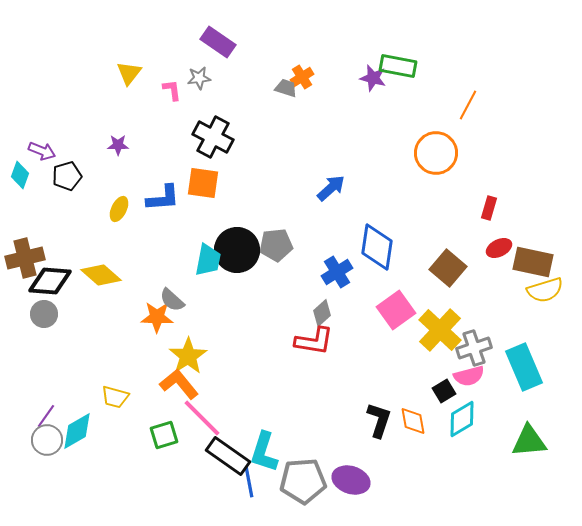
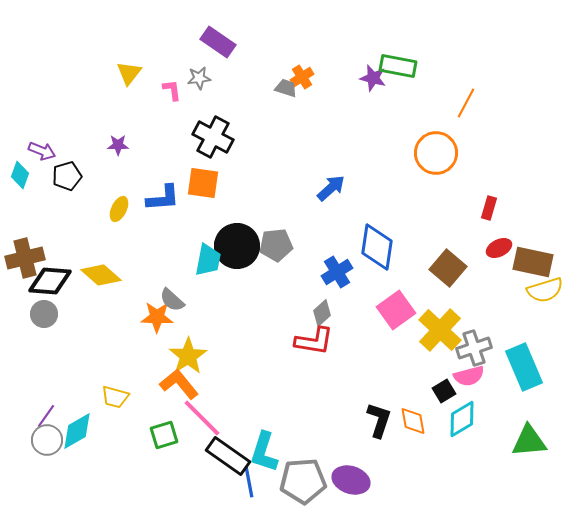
orange line at (468, 105): moved 2 px left, 2 px up
black circle at (237, 250): moved 4 px up
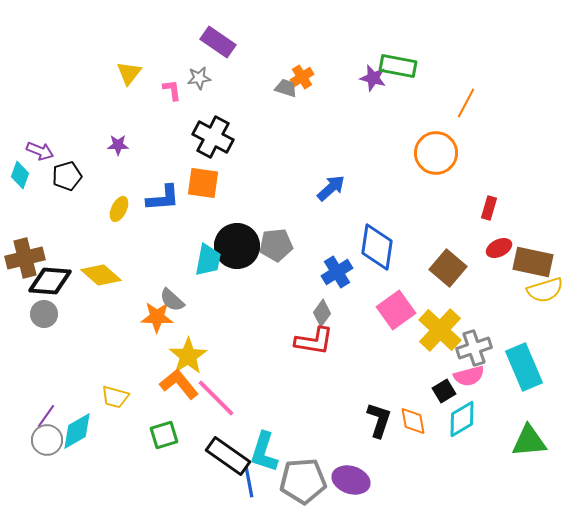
purple arrow at (42, 151): moved 2 px left
gray diamond at (322, 313): rotated 12 degrees counterclockwise
pink line at (202, 418): moved 14 px right, 20 px up
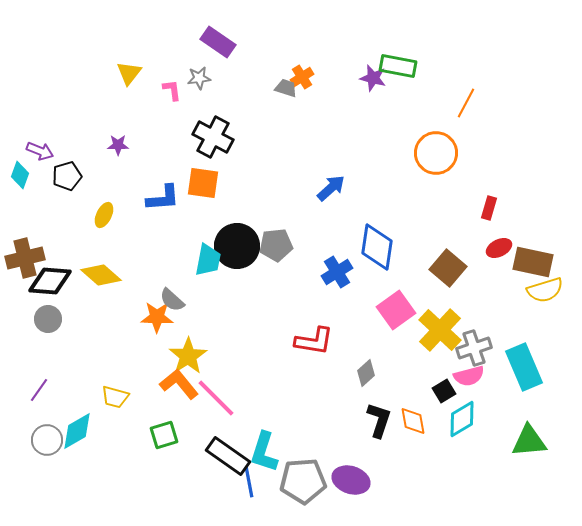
yellow ellipse at (119, 209): moved 15 px left, 6 px down
gray diamond at (322, 313): moved 44 px right, 60 px down; rotated 12 degrees clockwise
gray circle at (44, 314): moved 4 px right, 5 px down
purple line at (46, 416): moved 7 px left, 26 px up
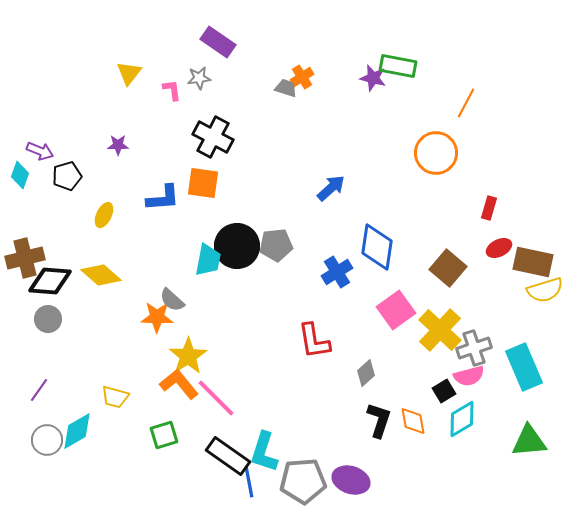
red L-shape at (314, 341): rotated 72 degrees clockwise
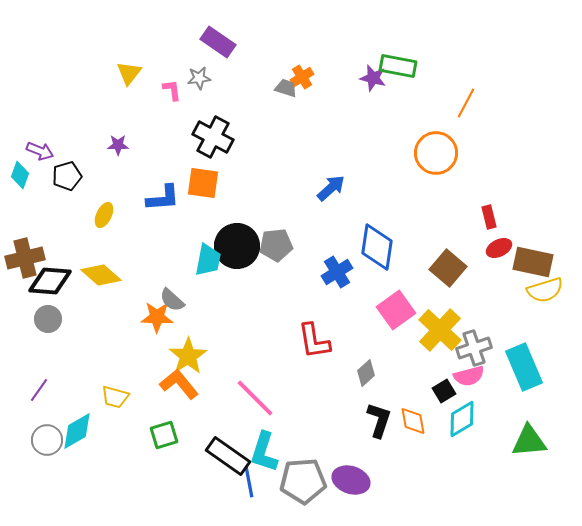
red rectangle at (489, 208): moved 9 px down; rotated 30 degrees counterclockwise
pink line at (216, 398): moved 39 px right
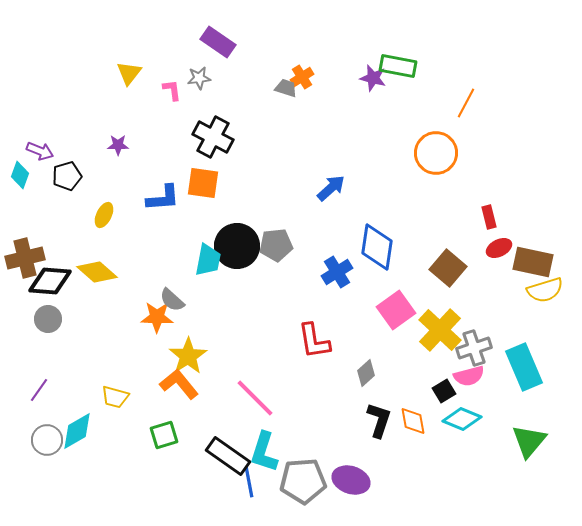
yellow diamond at (101, 275): moved 4 px left, 3 px up
cyan diamond at (462, 419): rotated 54 degrees clockwise
green triangle at (529, 441): rotated 45 degrees counterclockwise
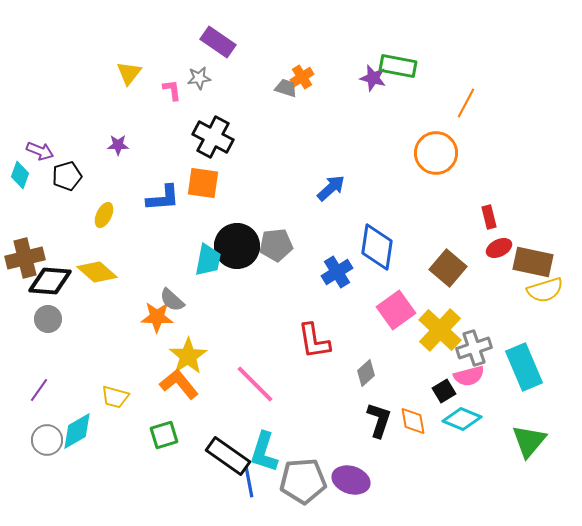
pink line at (255, 398): moved 14 px up
